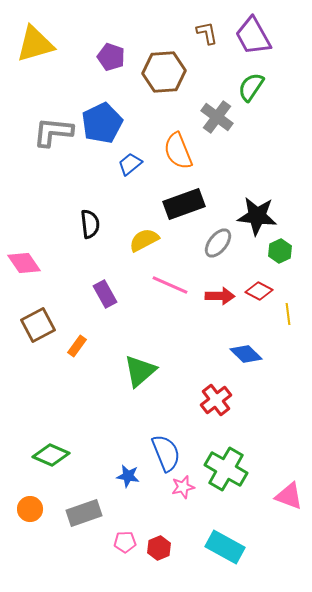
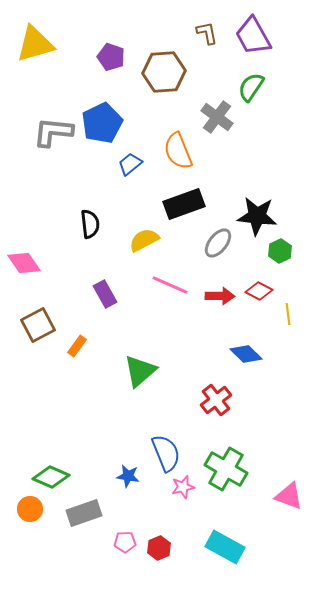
green diamond: moved 22 px down
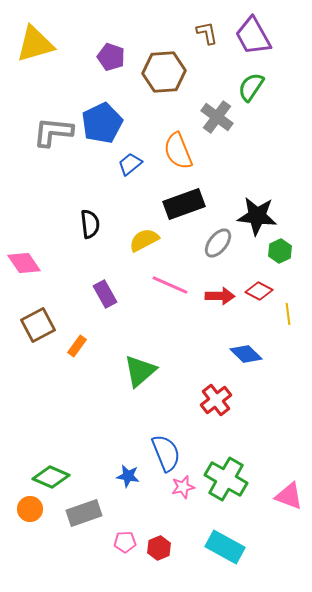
green cross: moved 10 px down
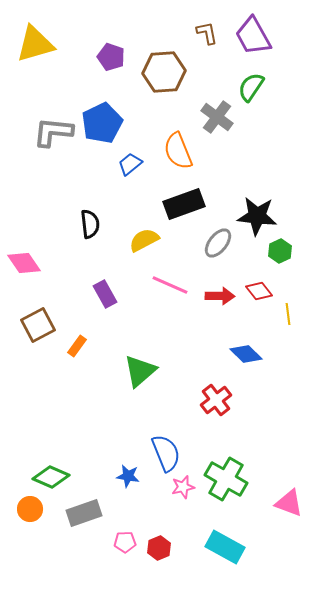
red diamond: rotated 24 degrees clockwise
pink triangle: moved 7 px down
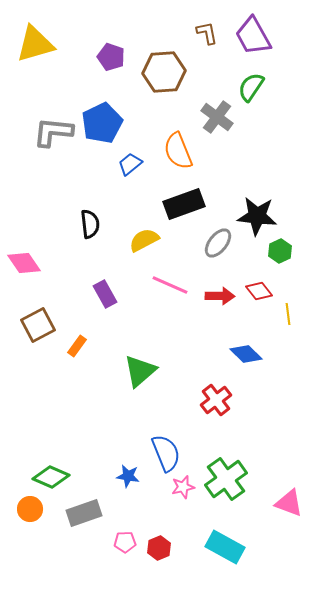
green cross: rotated 24 degrees clockwise
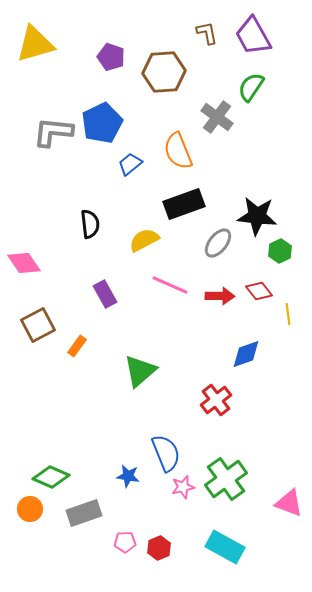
blue diamond: rotated 64 degrees counterclockwise
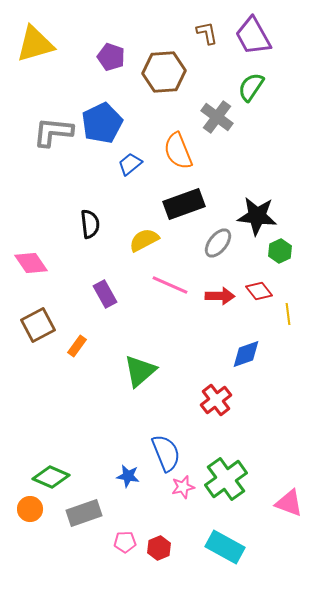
pink diamond: moved 7 px right
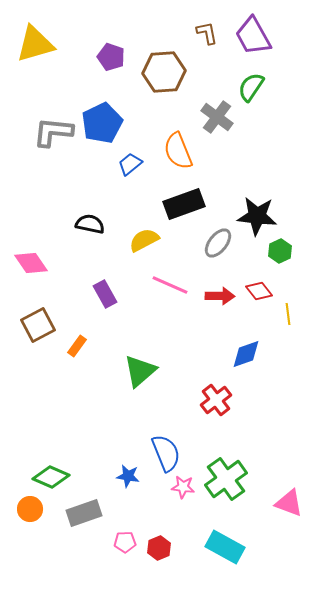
black semicircle: rotated 72 degrees counterclockwise
pink star: rotated 20 degrees clockwise
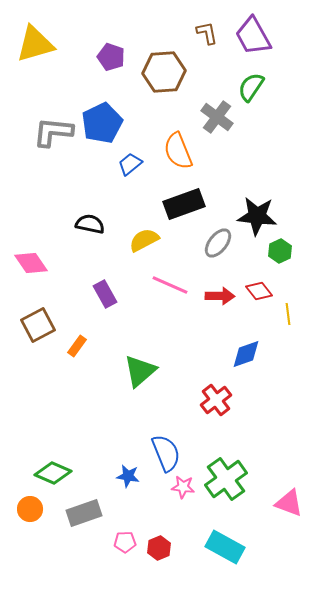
green diamond: moved 2 px right, 4 px up
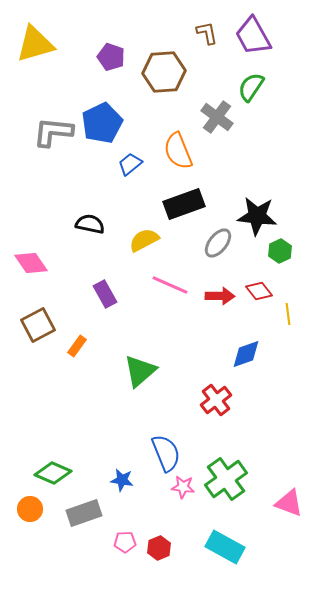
blue star: moved 6 px left, 4 px down
